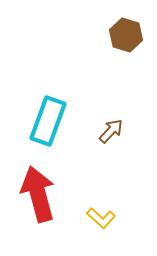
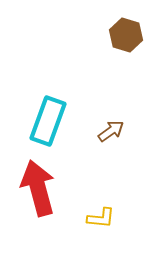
brown arrow: rotated 12 degrees clockwise
red arrow: moved 6 px up
yellow L-shape: rotated 36 degrees counterclockwise
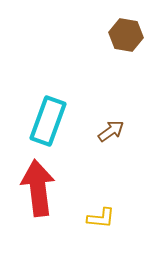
brown hexagon: rotated 8 degrees counterclockwise
red arrow: rotated 8 degrees clockwise
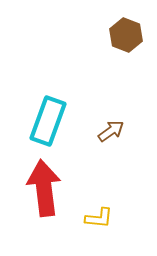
brown hexagon: rotated 12 degrees clockwise
red arrow: moved 6 px right
yellow L-shape: moved 2 px left
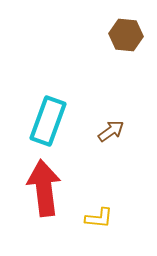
brown hexagon: rotated 16 degrees counterclockwise
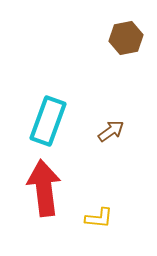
brown hexagon: moved 3 px down; rotated 16 degrees counterclockwise
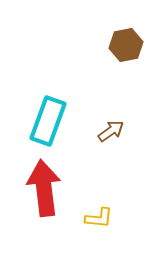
brown hexagon: moved 7 px down
